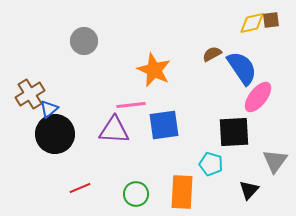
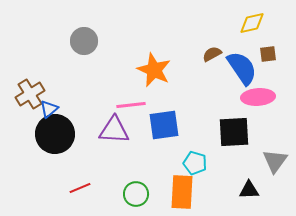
brown square: moved 3 px left, 34 px down
pink ellipse: rotated 48 degrees clockwise
cyan pentagon: moved 16 px left, 1 px up
black triangle: rotated 45 degrees clockwise
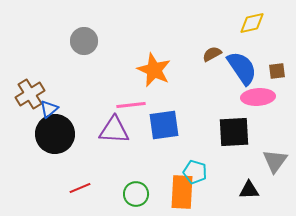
brown square: moved 9 px right, 17 px down
cyan pentagon: moved 9 px down
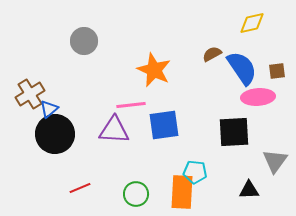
cyan pentagon: rotated 10 degrees counterclockwise
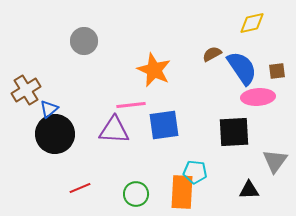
brown cross: moved 4 px left, 4 px up
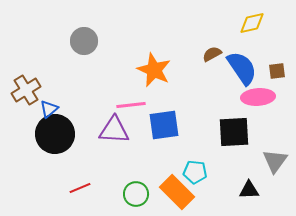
orange rectangle: moved 5 px left; rotated 48 degrees counterclockwise
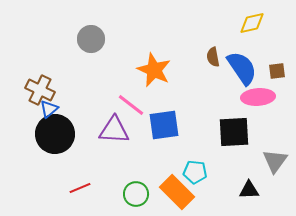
gray circle: moved 7 px right, 2 px up
brown semicircle: moved 1 px right, 3 px down; rotated 72 degrees counterclockwise
brown cross: moved 14 px right; rotated 32 degrees counterclockwise
pink line: rotated 44 degrees clockwise
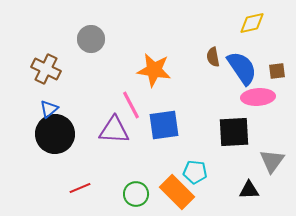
orange star: rotated 16 degrees counterclockwise
brown cross: moved 6 px right, 21 px up
pink line: rotated 24 degrees clockwise
gray triangle: moved 3 px left
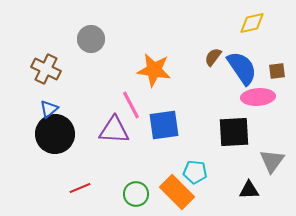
brown semicircle: rotated 48 degrees clockwise
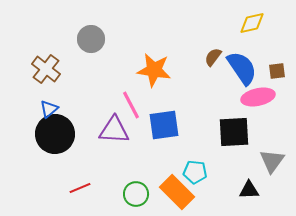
brown cross: rotated 12 degrees clockwise
pink ellipse: rotated 8 degrees counterclockwise
